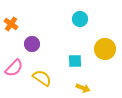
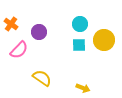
cyan circle: moved 5 px down
purple circle: moved 7 px right, 12 px up
yellow circle: moved 1 px left, 9 px up
cyan square: moved 4 px right, 16 px up
pink semicircle: moved 5 px right, 18 px up
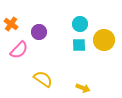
yellow semicircle: moved 1 px right, 1 px down
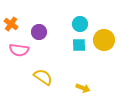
pink semicircle: rotated 54 degrees clockwise
yellow semicircle: moved 2 px up
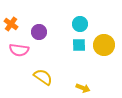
yellow circle: moved 5 px down
